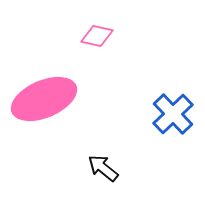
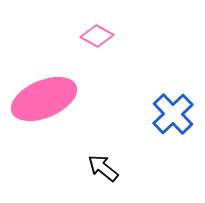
pink diamond: rotated 16 degrees clockwise
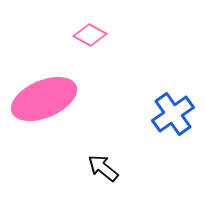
pink diamond: moved 7 px left, 1 px up
blue cross: rotated 9 degrees clockwise
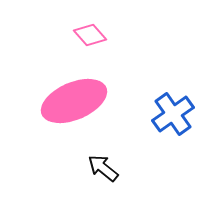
pink diamond: rotated 20 degrees clockwise
pink ellipse: moved 30 px right, 2 px down
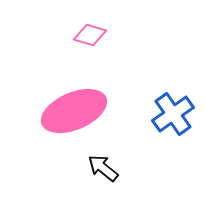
pink diamond: rotated 32 degrees counterclockwise
pink ellipse: moved 10 px down
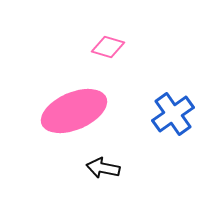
pink diamond: moved 18 px right, 12 px down
black arrow: rotated 28 degrees counterclockwise
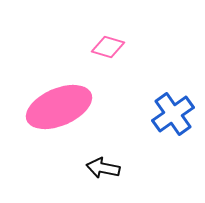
pink ellipse: moved 15 px left, 4 px up
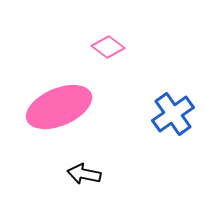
pink diamond: rotated 20 degrees clockwise
black arrow: moved 19 px left, 6 px down
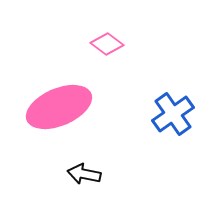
pink diamond: moved 1 px left, 3 px up
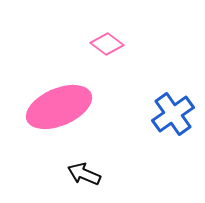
black arrow: rotated 12 degrees clockwise
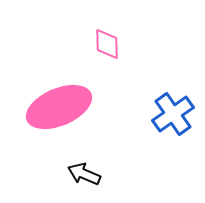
pink diamond: rotated 52 degrees clockwise
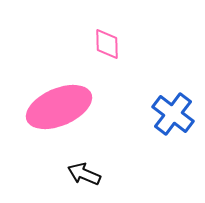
blue cross: rotated 18 degrees counterclockwise
